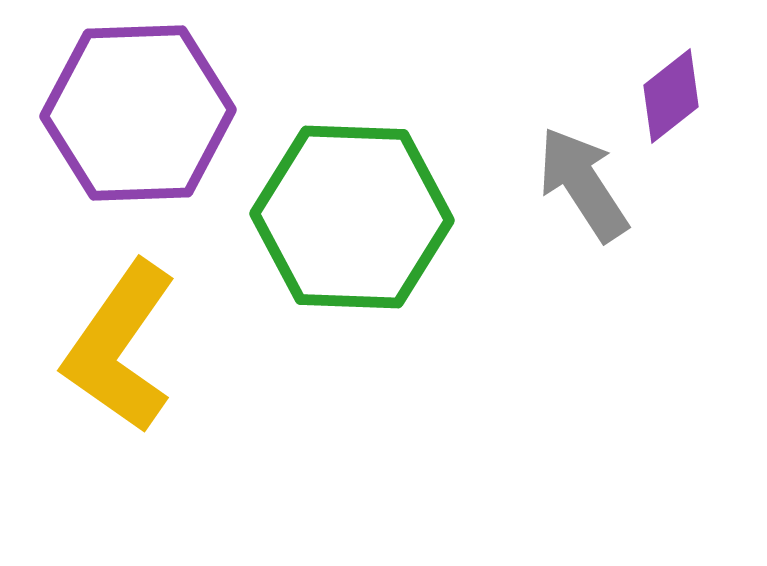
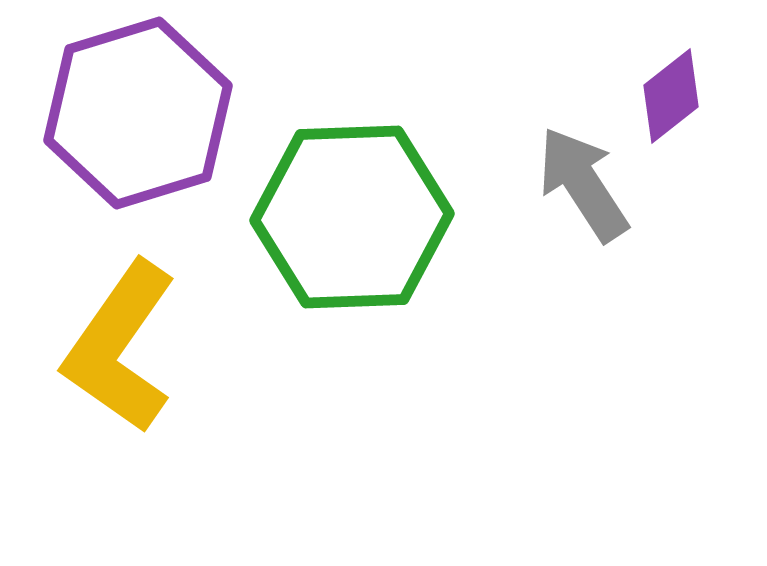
purple hexagon: rotated 15 degrees counterclockwise
green hexagon: rotated 4 degrees counterclockwise
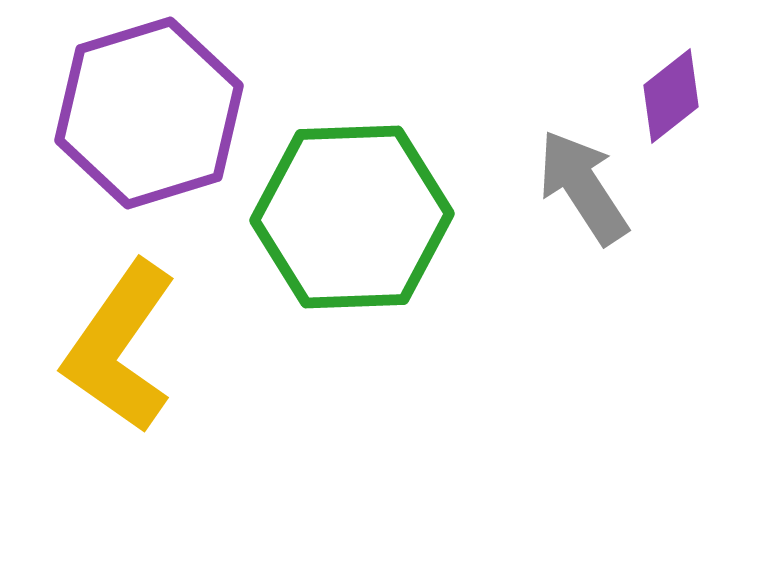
purple hexagon: moved 11 px right
gray arrow: moved 3 px down
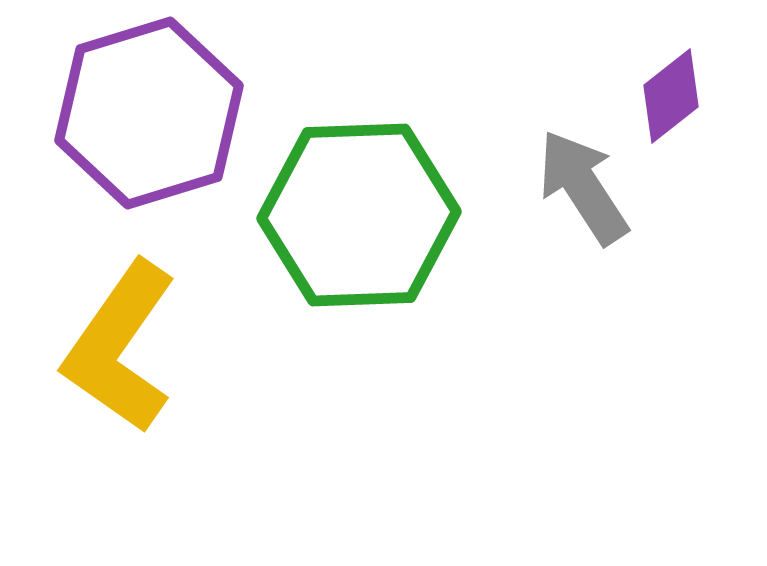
green hexagon: moved 7 px right, 2 px up
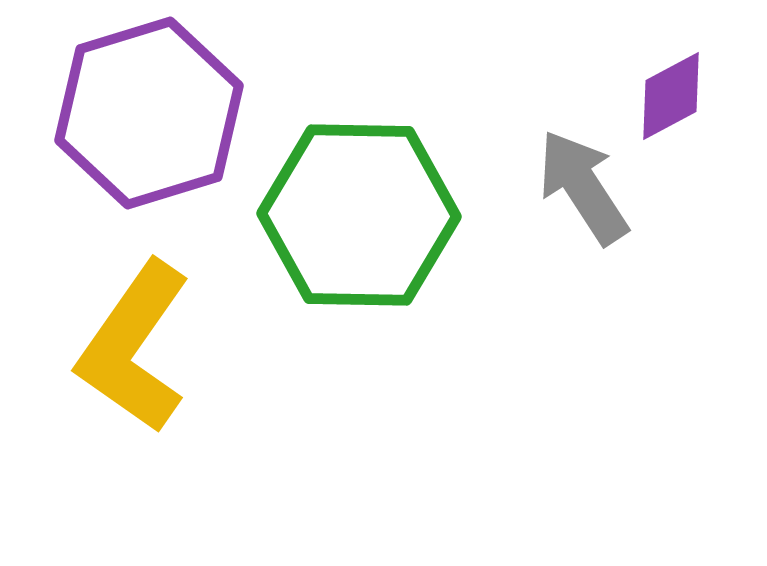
purple diamond: rotated 10 degrees clockwise
green hexagon: rotated 3 degrees clockwise
yellow L-shape: moved 14 px right
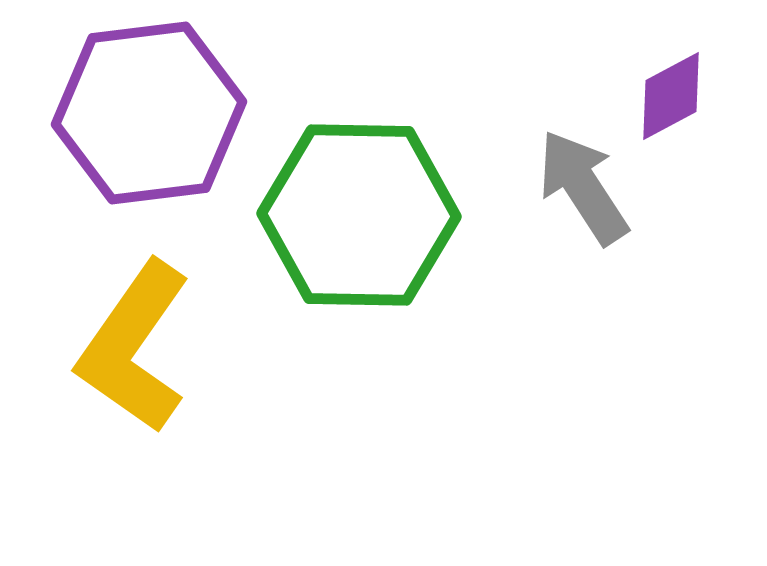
purple hexagon: rotated 10 degrees clockwise
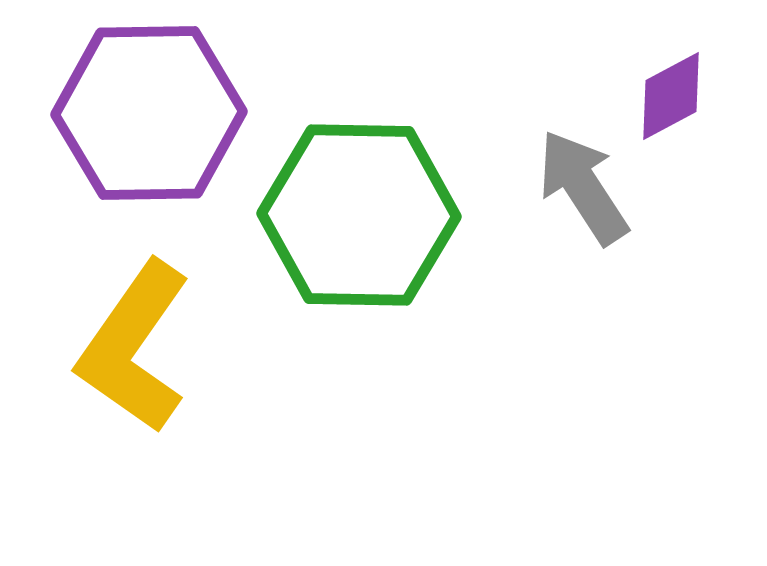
purple hexagon: rotated 6 degrees clockwise
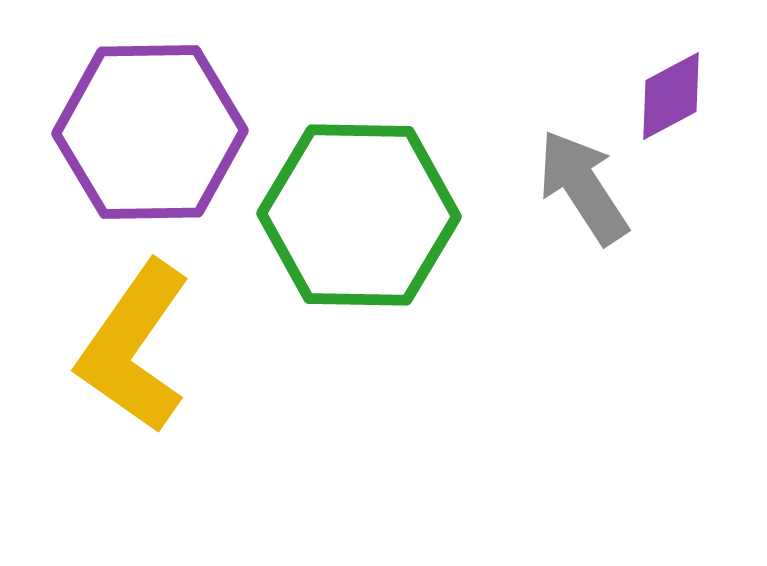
purple hexagon: moved 1 px right, 19 px down
